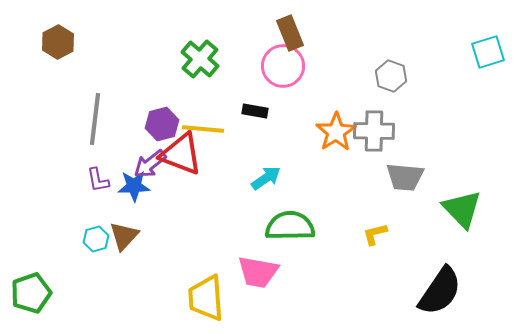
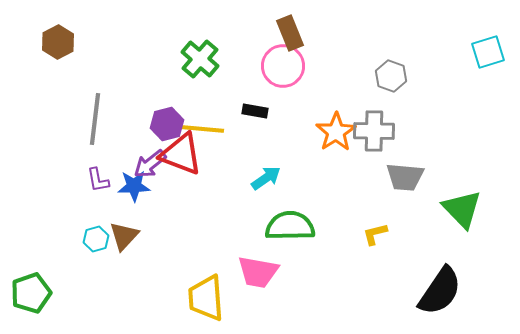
purple hexagon: moved 5 px right
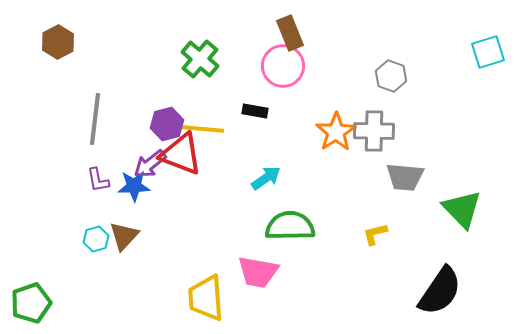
green pentagon: moved 10 px down
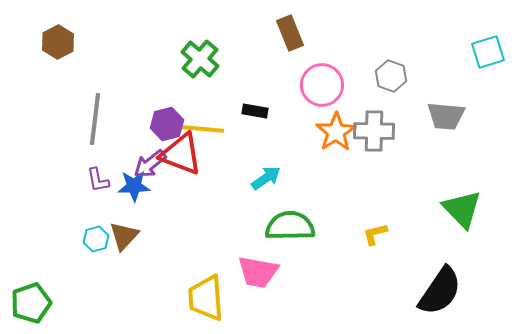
pink circle: moved 39 px right, 19 px down
gray trapezoid: moved 41 px right, 61 px up
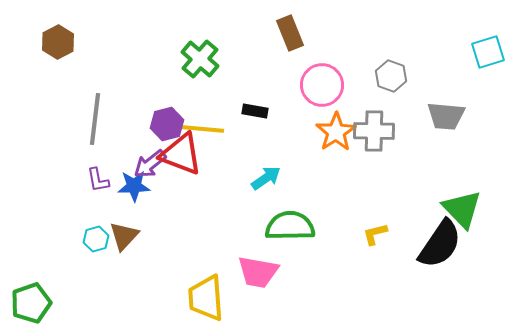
black semicircle: moved 47 px up
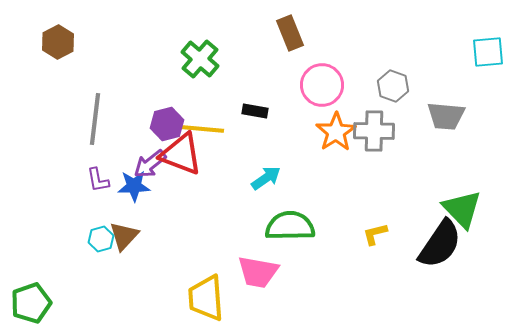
cyan square: rotated 12 degrees clockwise
gray hexagon: moved 2 px right, 10 px down
cyan hexagon: moved 5 px right
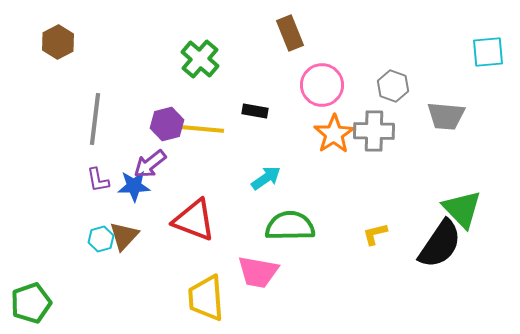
orange star: moved 2 px left, 2 px down
red triangle: moved 13 px right, 66 px down
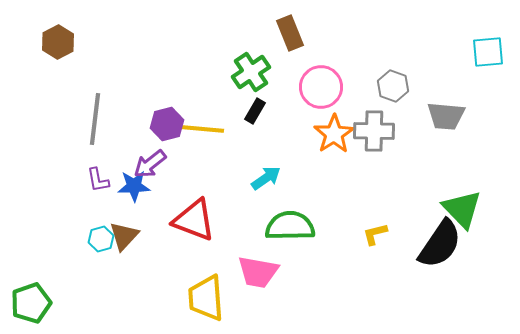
green cross: moved 51 px right, 13 px down; rotated 15 degrees clockwise
pink circle: moved 1 px left, 2 px down
black rectangle: rotated 70 degrees counterclockwise
